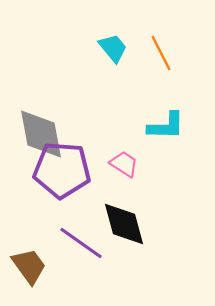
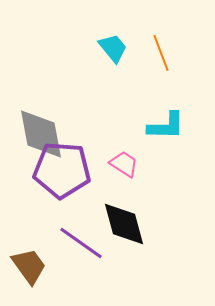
orange line: rotated 6 degrees clockwise
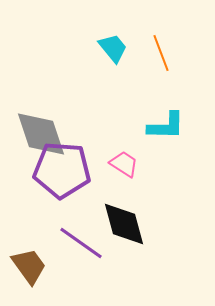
gray diamond: rotated 8 degrees counterclockwise
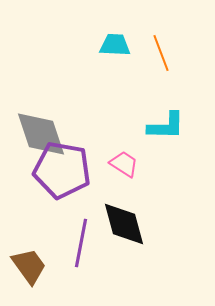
cyan trapezoid: moved 2 px right, 3 px up; rotated 48 degrees counterclockwise
purple pentagon: rotated 6 degrees clockwise
purple line: rotated 66 degrees clockwise
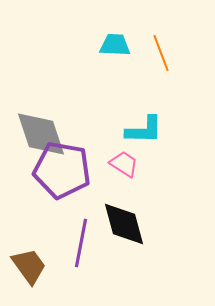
cyan L-shape: moved 22 px left, 4 px down
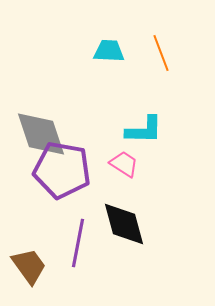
cyan trapezoid: moved 6 px left, 6 px down
purple line: moved 3 px left
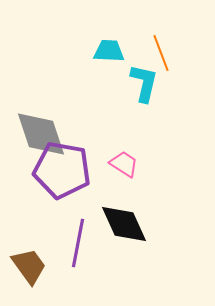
cyan L-shape: moved 47 px up; rotated 78 degrees counterclockwise
black diamond: rotated 9 degrees counterclockwise
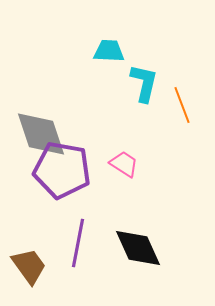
orange line: moved 21 px right, 52 px down
black diamond: moved 14 px right, 24 px down
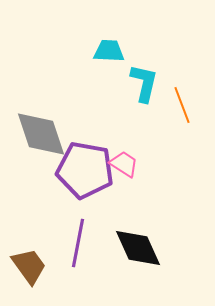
purple pentagon: moved 23 px right
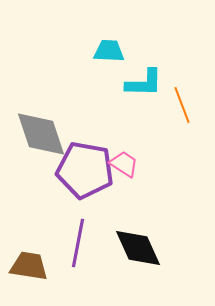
cyan L-shape: rotated 78 degrees clockwise
brown trapezoid: rotated 45 degrees counterclockwise
